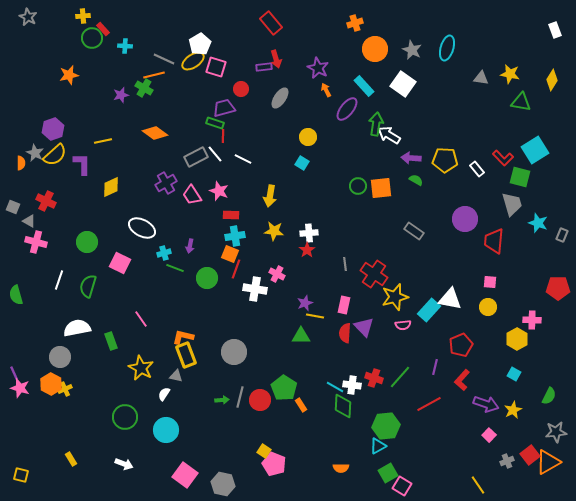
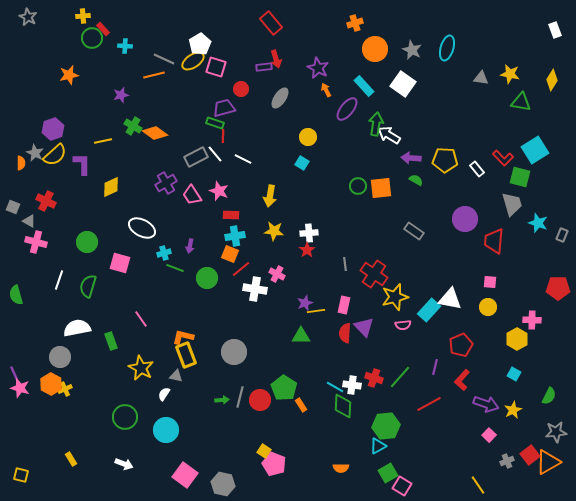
green cross at (144, 88): moved 11 px left, 38 px down
pink square at (120, 263): rotated 10 degrees counterclockwise
red line at (236, 269): moved 5 px right; rotated 30 degrees clockwise
yellow line at (315, 316): moved 1 px right, 5 px up; rotated 18 degrees counterclockwise
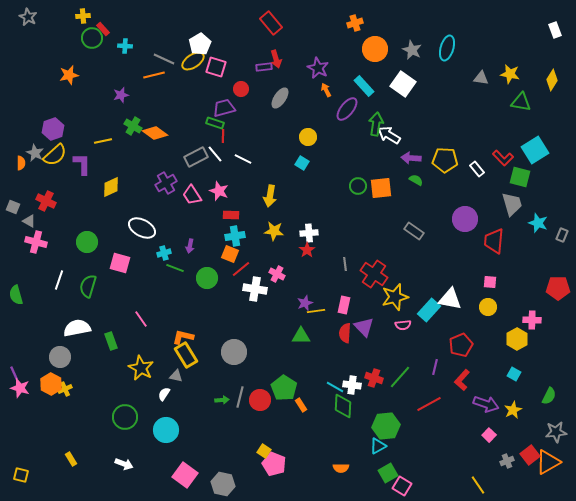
yellow rectangle at (186, 355): rotated 10 degrees counterclockwise
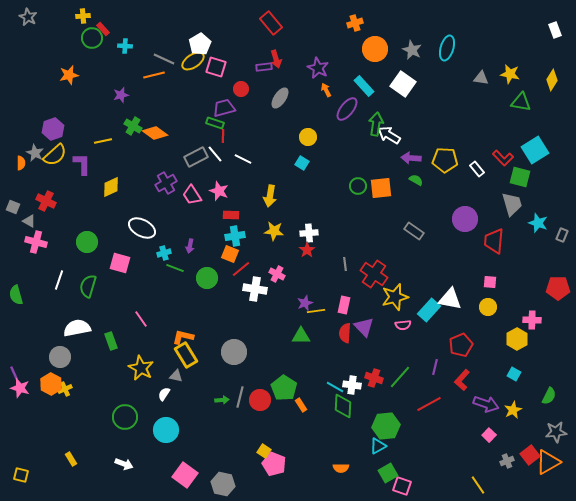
pink square at (402, 486): rotated 12 degrees counterclockwise
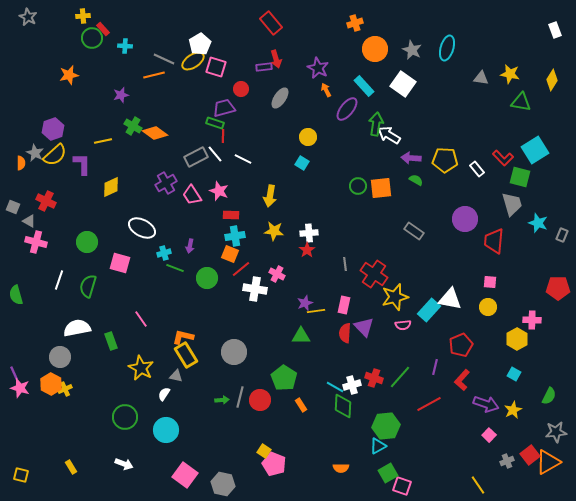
white cross at (352, 385): rotated 24 degrees counterclockwise
green pentagon at (284, 388): moved 10 px up
yellow rectangle at (71, 459): moved 8 px down
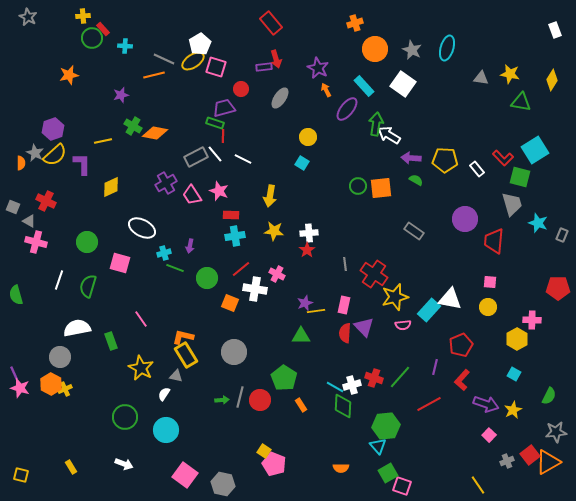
orange diamond at (155, 133): rotated 25 degrees counterclockwise
orange square at (230, 254): moved 49 px down
cyan triangle at (378, 446): rotated 42 degrees counterclockwise
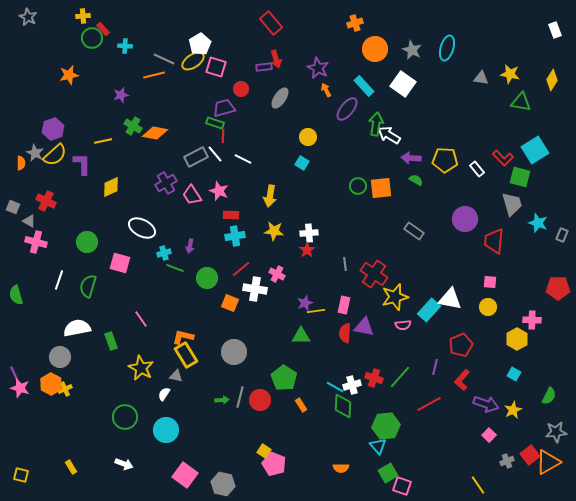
purple triangle at (364, 327): rotated 35 degrees counterclockwise
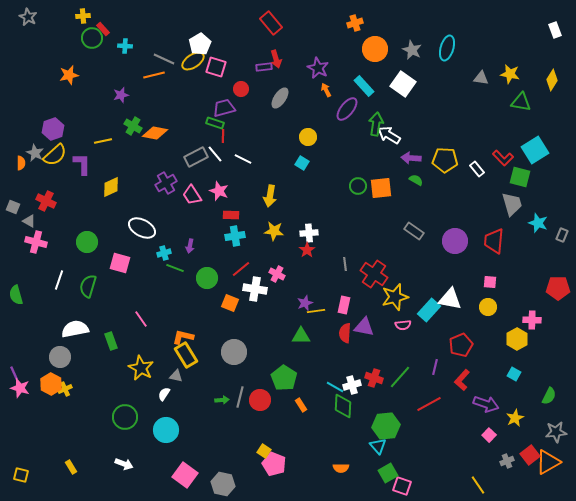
purple circle at (465, 219): moved 10 px left, 22 px down
white semicircle at (77, 328): moved 2 px left, 1 px down
yellow star at (513, 410): moved 2 px right, 8 px down
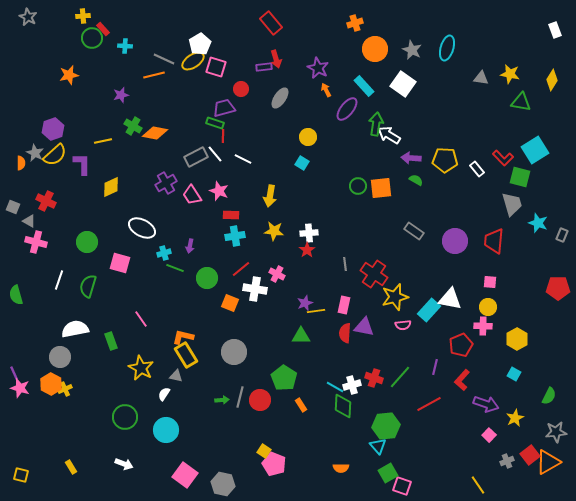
pink cross at (532, 320): moved 49 px left, 6 px down
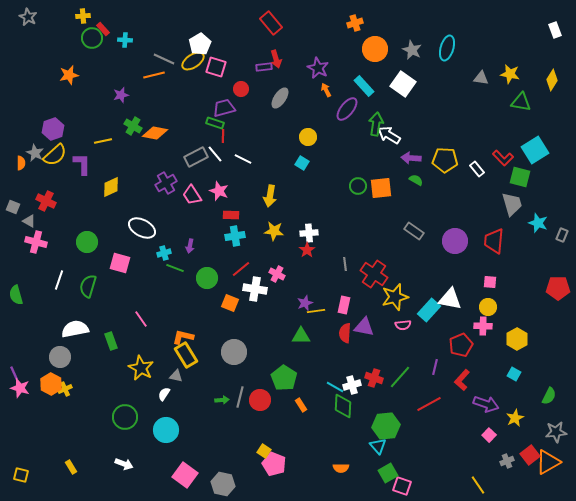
cyan cross at (125, 46): moved 6 px up
